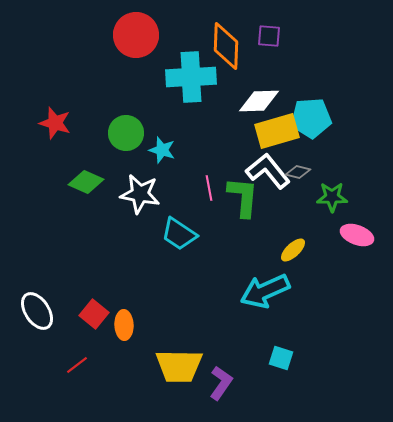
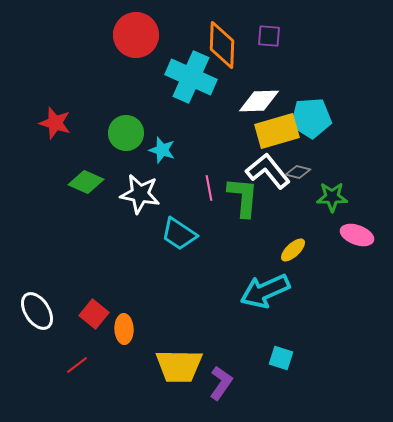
orange diamond: moved 4 px left, 1 px up
cyan cross: rotated 27 degrees clockwise
orange ellipse: moved 4 px down
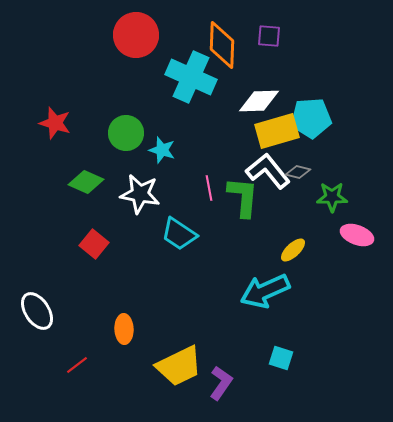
red square: moved 70 px up
yellow trapezoid: rotated 27 degrees counterclockwise
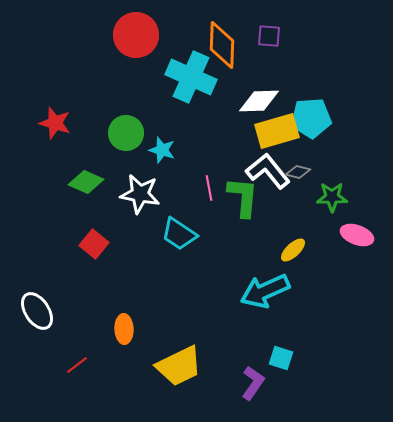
purple L-shape: moved 32 px right
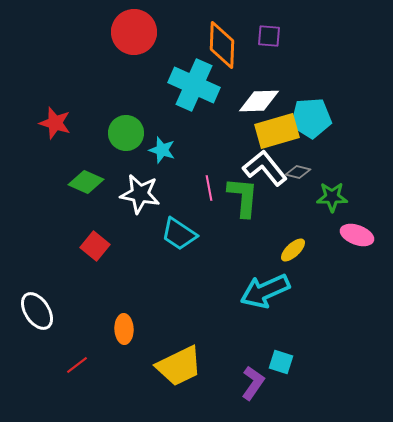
red circle: moved 2 px left, 3 px up
cyan cross: moved 3 px right, 8 px down
white L-shape: moved 3 px left, 3 px up
red square: moved 1 px right, 2 px down
cyan square: moved 4 px down
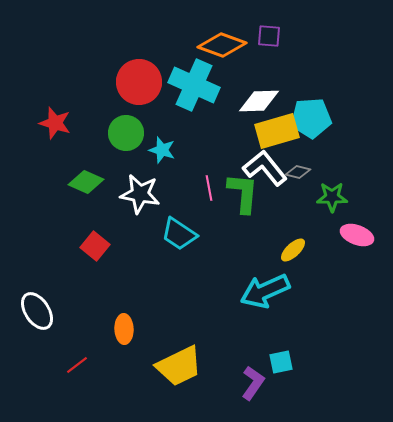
red circle: moved 5 px right, 50 px down
orange diamond: rotated 72 degrees counterclockwise
green L-shape: moved 4 px up
cyan square: rotated 30 degrees counterclockwise
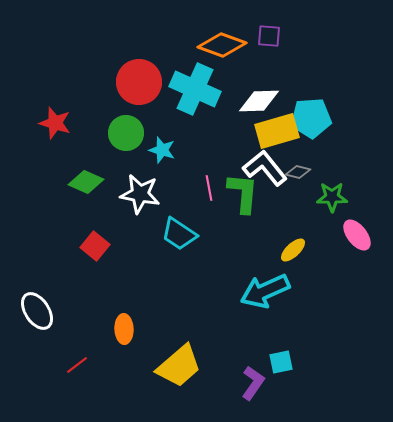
cyan cross: moved 1 px right, 4 px down
pink ellipse: rotated 32 degrees clockwise
yellow trapezoid: rotated 15 degrees counterclockwise
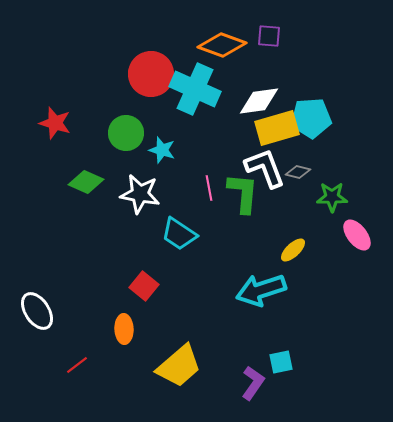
red circle: moved 12 px right, 8 px up
white diamond: rotated 6 degrees counterclockwise
yellow rectangle: moved 3 px up
white L-shape: rotated 18 degrees clockwise
red square: moved 49 px right, 40 px down
cyan arrow: moved 4 px left, 1 px up; rotated 6 degrees clockwise
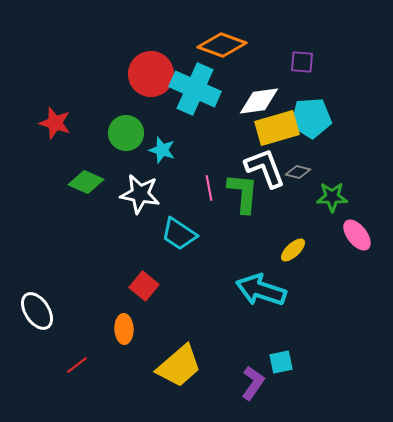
purple square: moved 33 px right, 26 px down
cyan arrow: rotated 36 degrees clockwise
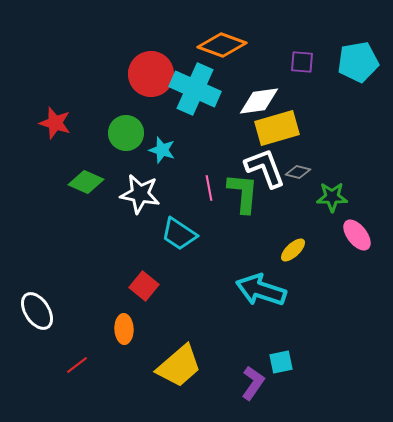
cyan pentagon: moved 47 px right, 56 px up; rotated 6 degrees counterclockwise
